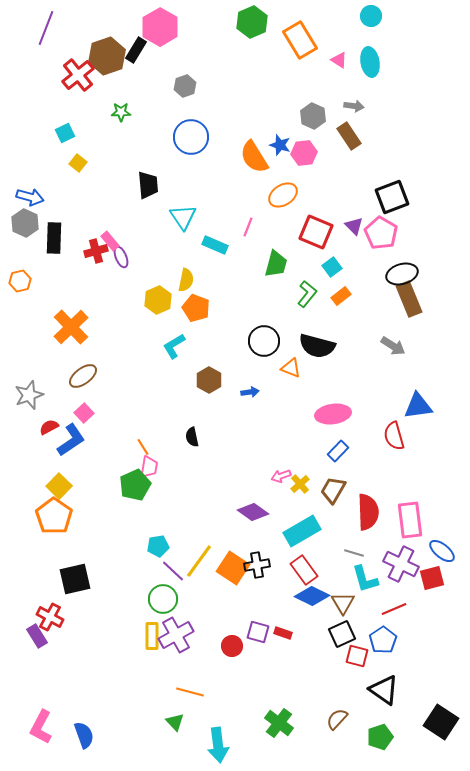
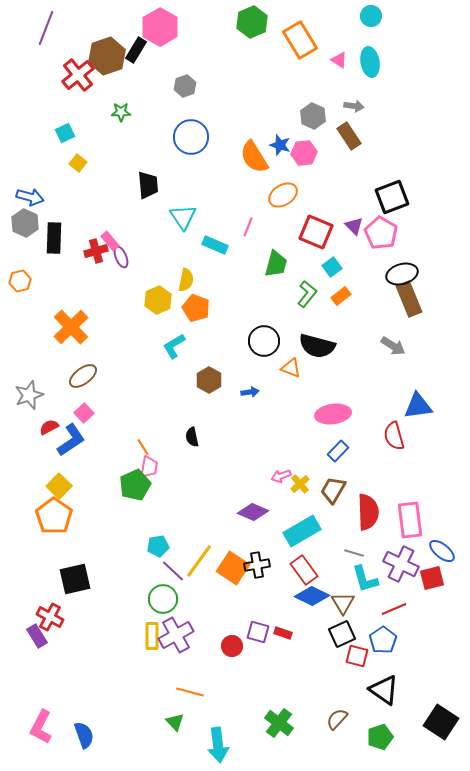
purple diamond at (253, 512): rotated 12 degrees counterclockwise
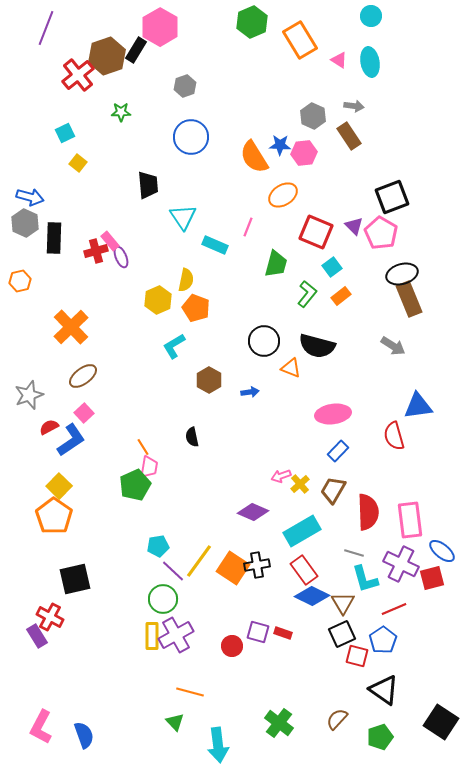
blue star at (280, 145): rotated 15 degrees counterclockwise
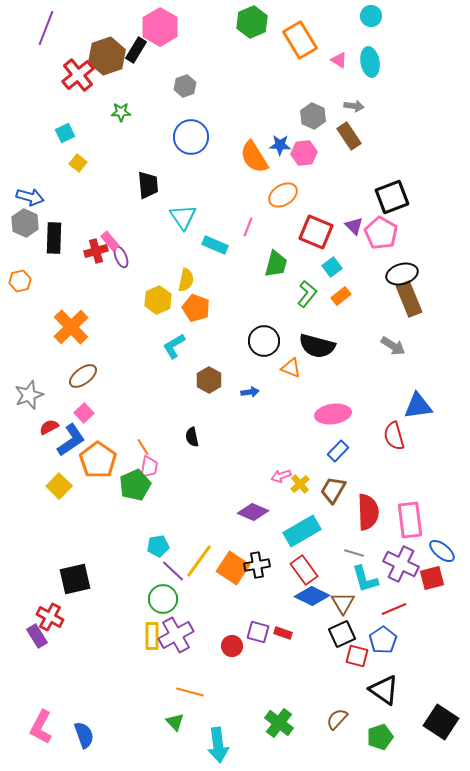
orange pentagon at (54, 516): moved 44 px right, 56 px up
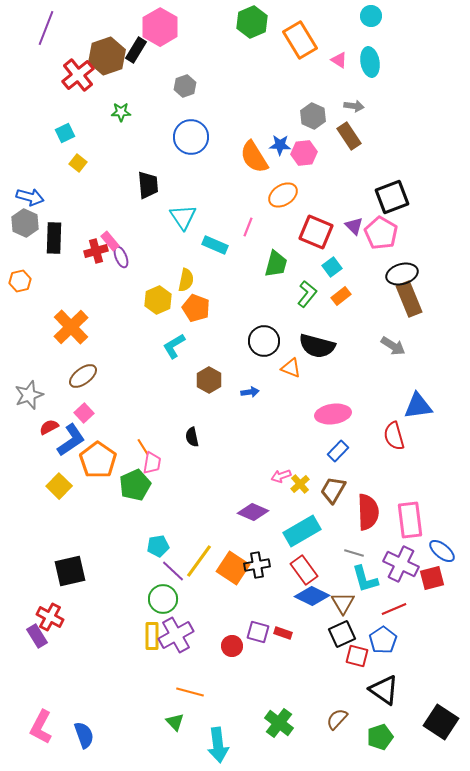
pink trapezoid at (149, 467): moved 3 px right, 4 px up
black square at (75, 579): moved 5 px left, 8 px up
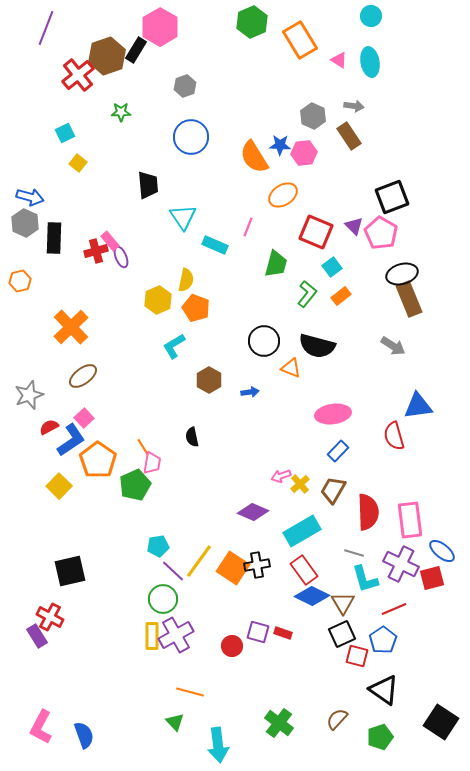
pink square at (84, 413): moved 5 px down
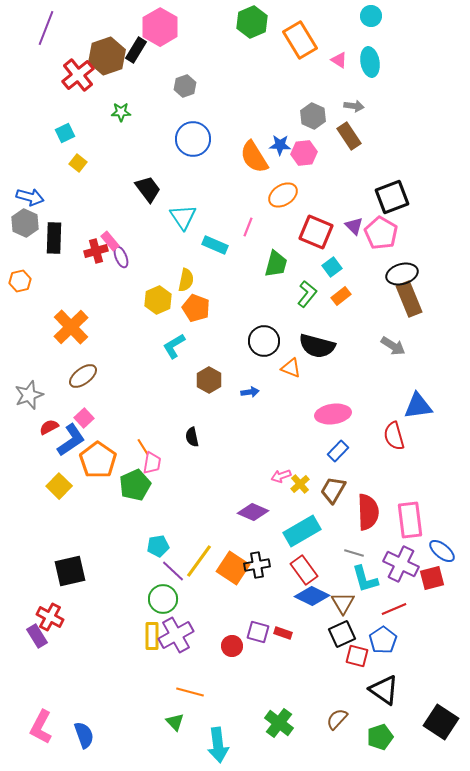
blue circle at (191, 137): moved 2 px right, 2 px down
black trapezoid at (148, 185): moved 4 px down; rotated 32 degrees counterclockwise
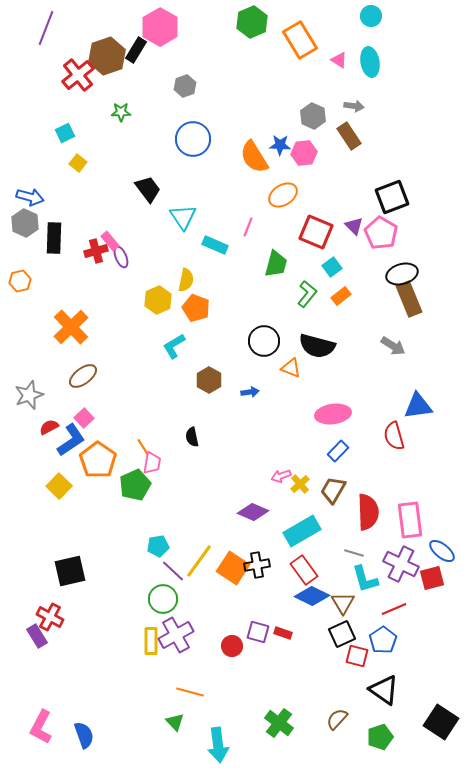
yellow rectangle at (152, 636): moved 1 px left, 5 px down
